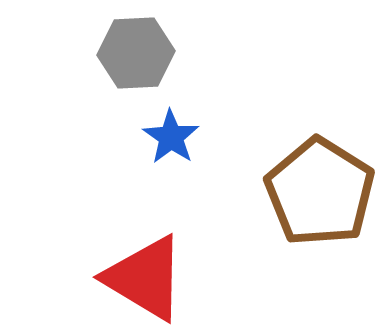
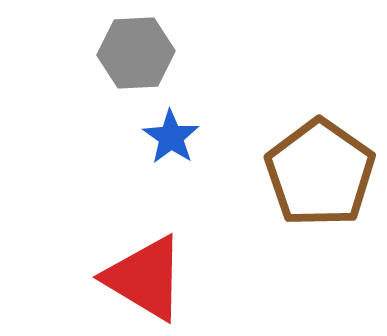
brown pentagon: moved 19 px up; rotated 3 degrees clockwise
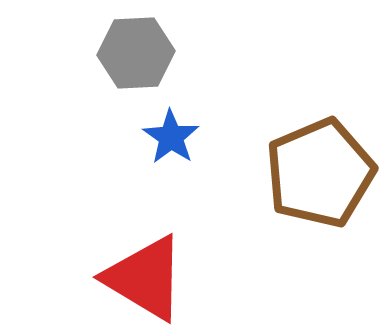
brown pentagon: rotated 14 degrees clockwise
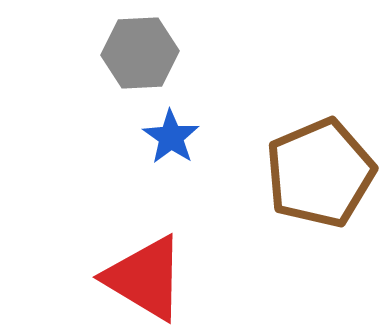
gray hexagon: moved 4 px right
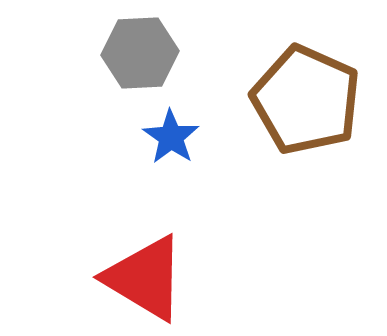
brown pentagon: moved 14 px left, 73 px up; rotated 25 degrees counterclockwise
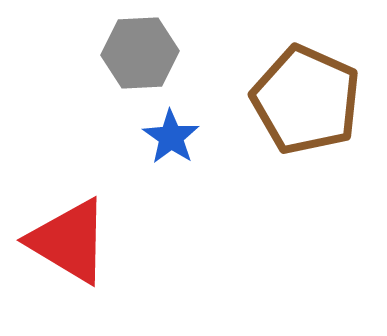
red triangle: moved 76 px left, 37 px up
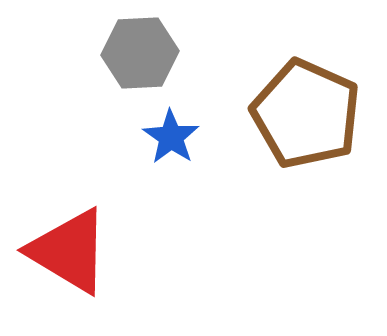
brown pentagon: moved 14 px down
red triangle: moved 10 px down
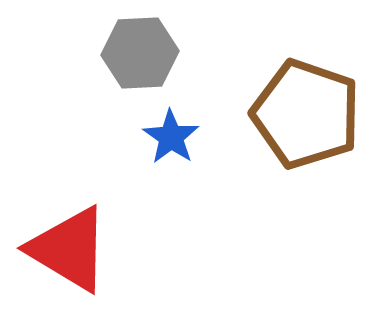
brown pentagon: rotated 5 degrees counterclockwise
red triangle: moved 2 px up
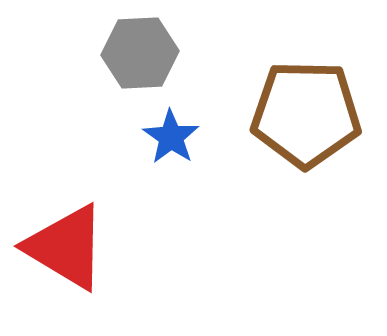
brown pentagon: rotated 18 degrees counterclockwise
red triangle: moved 3 px left, 2 px up
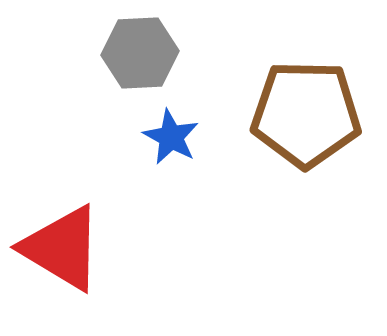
blue star: rotated 6 degrees counterclockwise
red triangle: moved 4 px left, 1 px down
